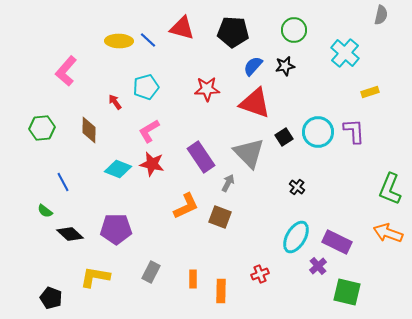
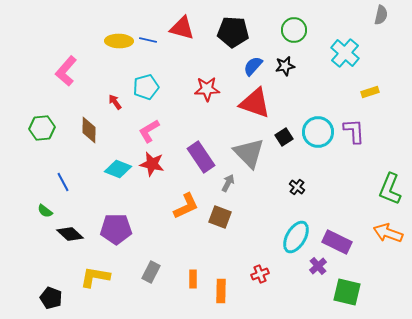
blue line at (148, 40): rotated 30 degrees counterclockwise
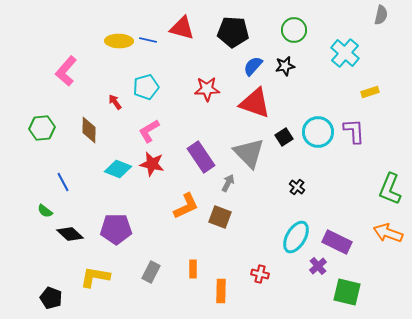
red cross at (260, 274): rotated 36 degrees clockwise
orange rectangle at (193, 279): moved 10 px up
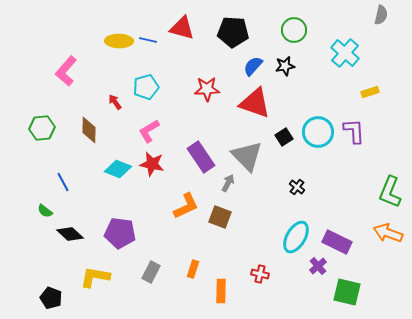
gray triangle at (249, 153): moved 2 px left, 3 px down
green L-shape at (390, 189): moved 3 px down
purple pentagon at (116, 229): moved 4 px right, 4 px down; rotated 8 degrees clockwise
orange rectangle at (193, 269): rotated 18 degrees clockwise
